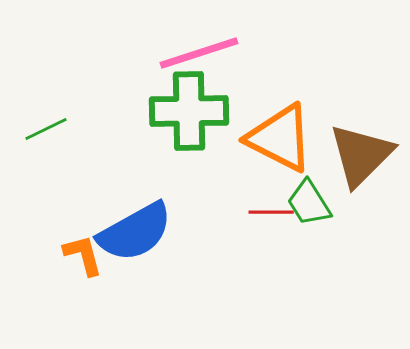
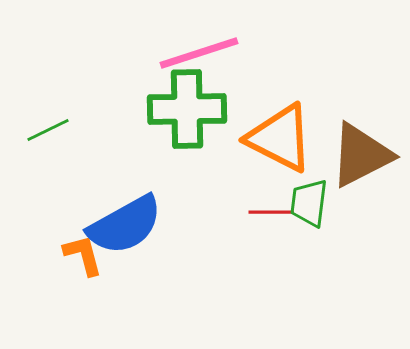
green cross: moved 2 px left, 2 px up
green line: moved 2 px right, 1 px down
brown triangle: rotated 18 degrees clockwise
green trapezoid: rotated 39 degrees clockwise
blue semicircle: moved 10 px left, 7 px up
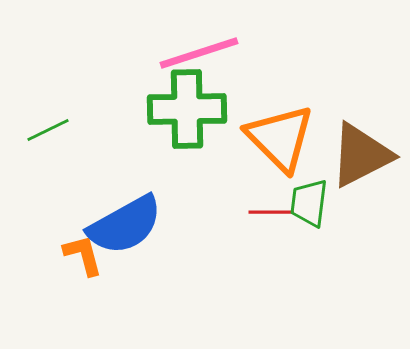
orange triangle: rotated 18 degrees clockwise
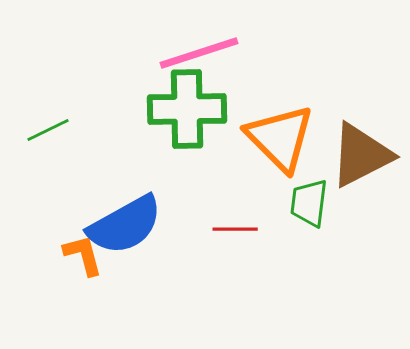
red line: moved 36 px left, 17 px down
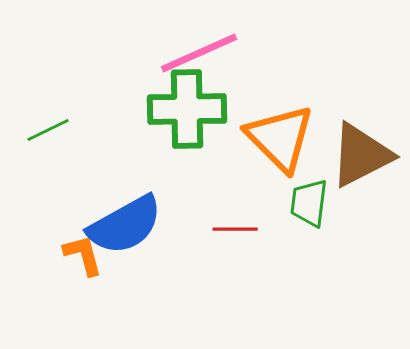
pink line: rotated 6 degrees counterclockwise
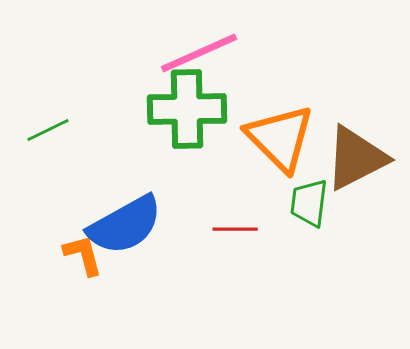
brown triangle: moved 5 px left, 3 px down
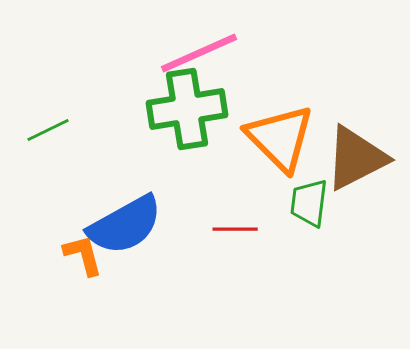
green cross: rotated 8 degrees counterclockwise
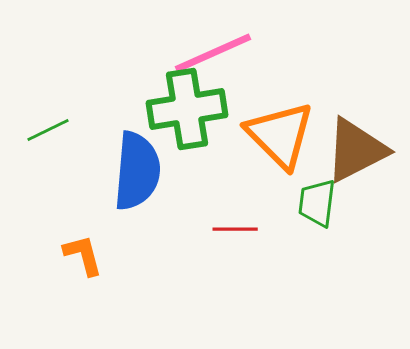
pink line: moved 14 px right
orange triangle: moved 3 px up
brown triangle: moved 8 px up
green trapezoid: moved 8 px right
blue semicircle: moved 12 px right, 54 px up; rotated 56 degrees counterclockwise
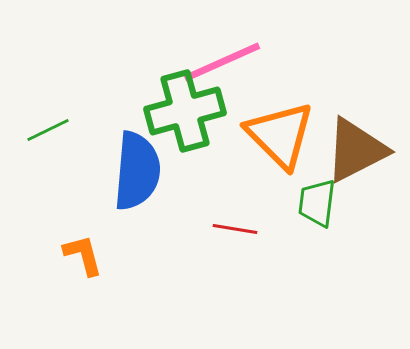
pink line: moved 9 px right, 9 px down
green cross: moved 2 px left, 2 px down; rotated 6 degrees counterclockwise
red line: rotated 9 degrees clockwise
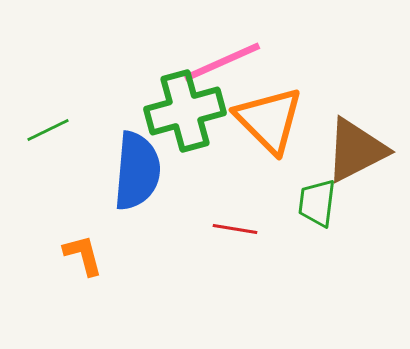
orange triangle: moved 11 px left, 15 px up
